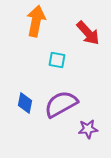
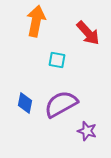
purple star: moved 1 px left, 2 px down; rotated 24 degrees clockwise
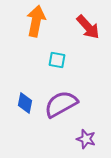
red arrow: moved 6 px up
purple star: moved 1 px left, 8 px down
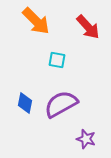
orange arrow: rotated 124 degrees clockwise
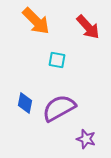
purple semicircle: moved 2 px left, 4 px down
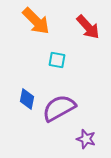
blue diamond: moved 2 px right, 4 px up
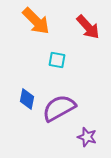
purple star: moved 1 px right, 2 px up
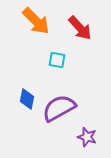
red arrow: moved 8 px left, 1 px down
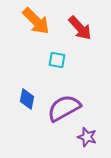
purple semicircle: moved 5 px right
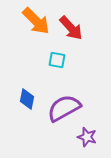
red arrow: moved 9 px left
